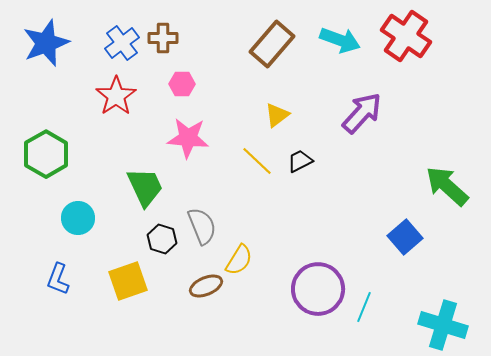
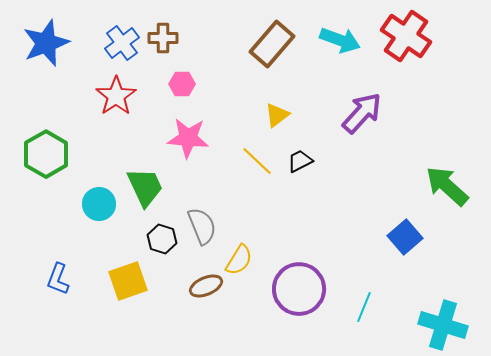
cyan circle: moved 21 px right, 14 px up
purple circle: moved 19 px left
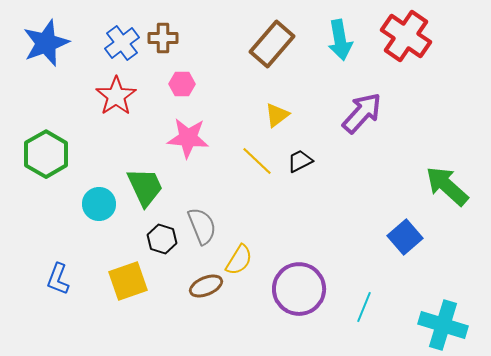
cyan arrow: rotated 60 degrees clockwise
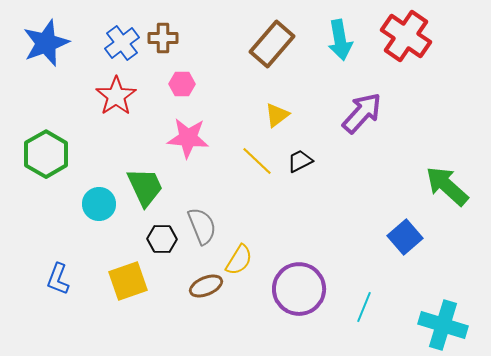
black hexagon: rotated 16 degrees counterclockwise
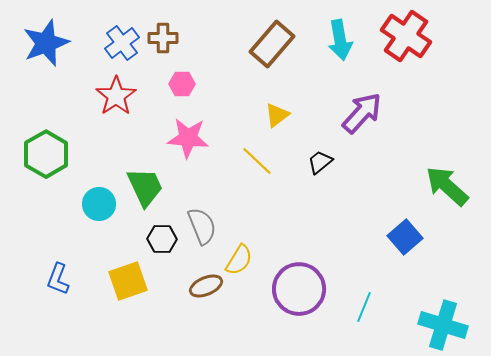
black trapezoid: moved 20 px right, 1 px down; rotated 12 degrees counterclockwise
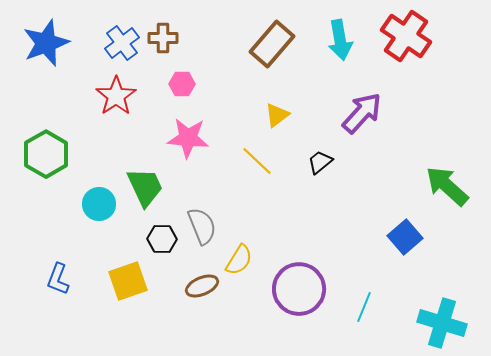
brown ellipse: moved 4 px left
cyan cross: moved 1 px left, 2 px up
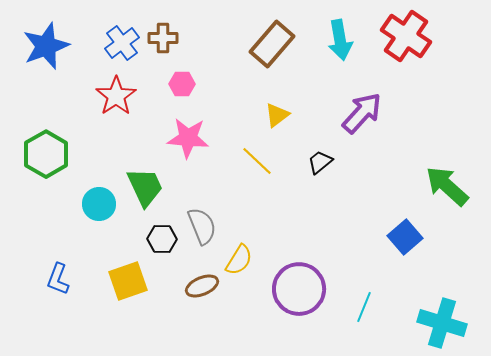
blue star: moved 3 px down
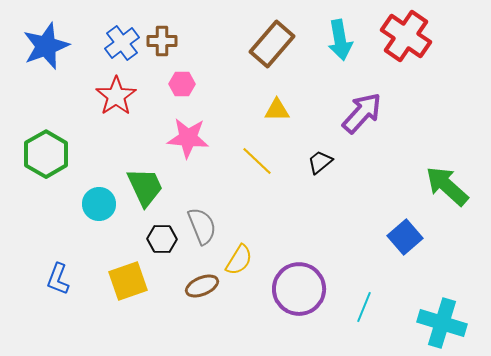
brown cross: moved 1 px left, 3 px down
yellow triangle: moved 5 px up; rotated 36 degrees clockwise
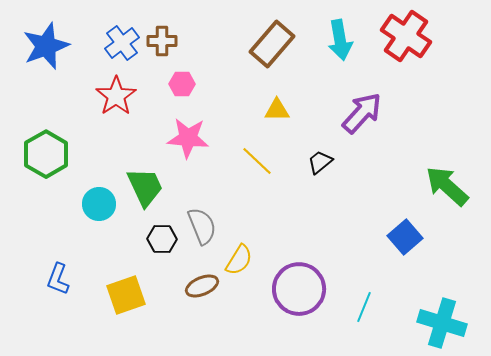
yellow square: moved 2 px left, 14 px down
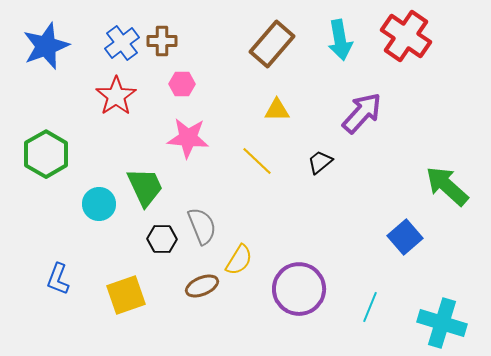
cyan line: moved 6 px right
